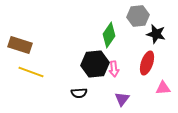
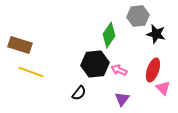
red ellipse: moved 6 px right, 7 px down
pink arrow: moved 5 px right, 1 px down; rotated 119 degrees clockwise
pink triangle: rotated 49 degrees clockwise
black semicircle: rotated 49 degrees counterclockwise
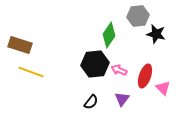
red ellipse: moved 8 px left, 6 px down
black semicircle: moved 12 px right, 9 px down
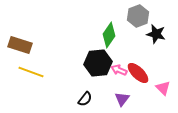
gray hexagon: rotated 15 degrees counterclockwise
black hexagon: moved 3 px right, 1 px up
red ellipse: moved 7 px left, 3 px up; rotated 65 degrees counterclockwise
black semicircle: moved 6 px left, 3 px up
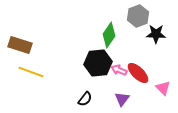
black star: rotated 12 degrees counterclockwise
